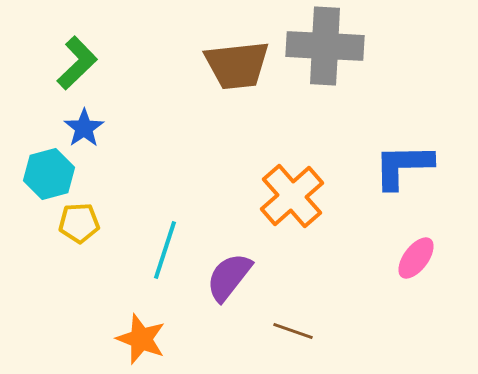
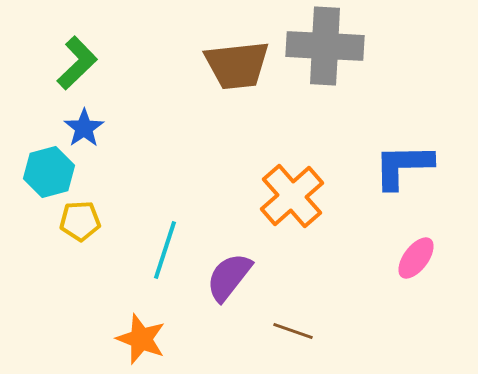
cyan hexagon: moved 2 px up
yellow pentagon: moved 1 px right, 2 px up
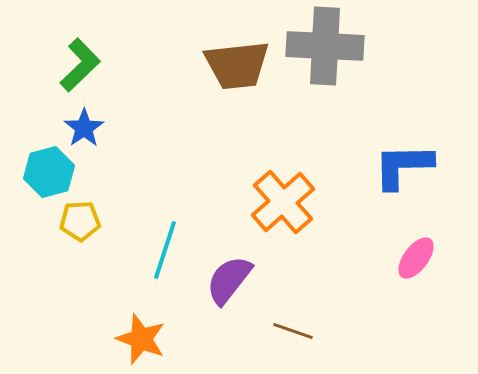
green L-shape: moved 3 px right, 2 px down
orange cross: moved 9 px left, 6 px down
purple semicircle: moved 3 px down
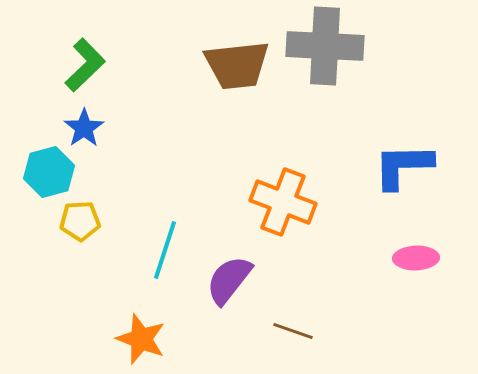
green L-shape: moved 5 px right
orange cross: rotated 28 degrees counterclockwise
pink ellipse: rotated 51 degrees clockwise
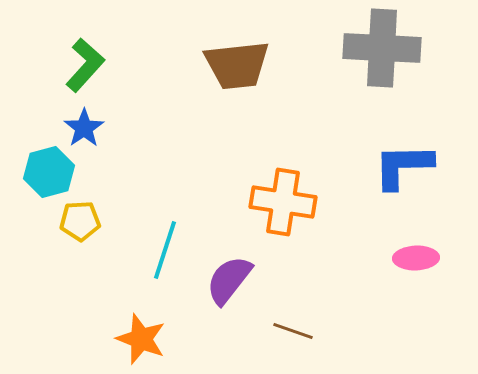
gray cross: moved 57 px right, 2 px down
green L-shape: rotated 4 degrees counterclockwise
orange cross: rotated 12 degrees counterclockwise
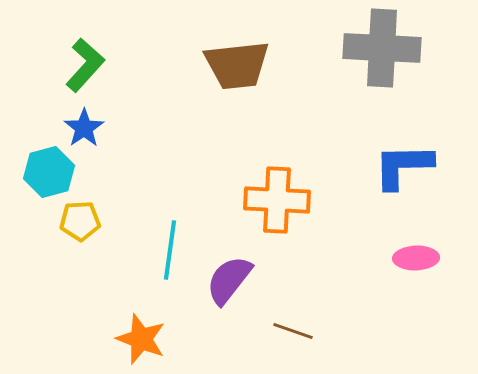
orange cross: moved 6 px left, 2 px up; rotated 6 degrees counterclockwise
cyan line: moved 5 px right; rotated 10 degrees counterclockwise
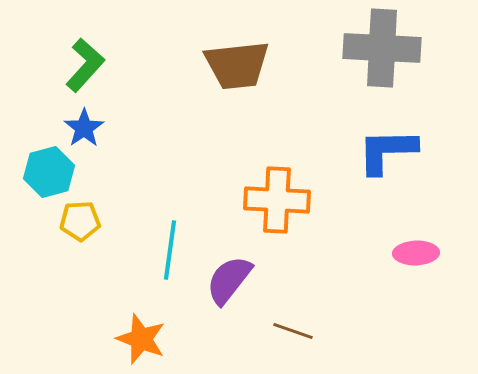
blue L-shape: moved 16 px left, 15 px up
pink ellipse: moved 5 px up
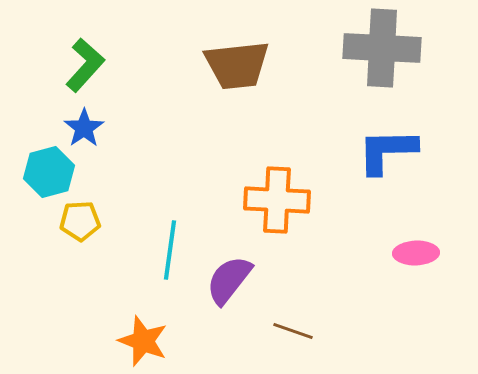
orange star: moved 2 px right, 2 px down
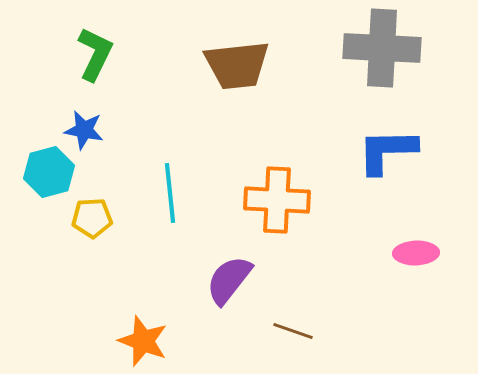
green L-shape: moved 10 px right, 11 px up; rotated 16 degrees counterclockwise
blue star: moved 2 px down; rotated 27 degrees counterclockwise
yellow pentagon: moved 12 px right, 3 px up
cyan line: moved 57 px up; rotated 14 degrees counterclockwise
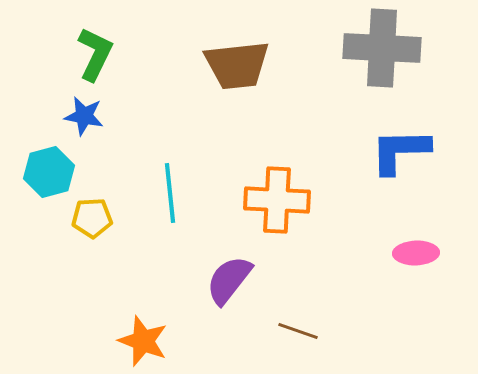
blue star: moved 14 px up
blue L-shape: moved 13 px right
brown line: moved 5 px right
